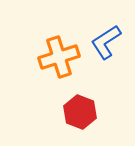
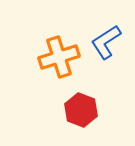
red hexagon: moved 1 px right, 2 px up
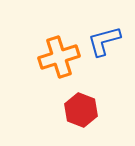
blue L-shape: moved 2 px left, 1 px up; rotated 18 degrees clockwise
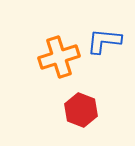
blue L-shape: rotated 21 degrees clockwise
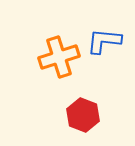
red hexagon: moved 2 px right, 5 px down
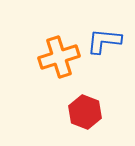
red hexagon: moved 2 px right, 3 px up
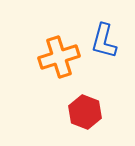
blue L-shape: rotated 81 degrees counterclockwise
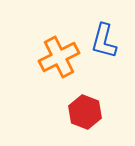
orange cross: rotated 9 degrees counterclockwise
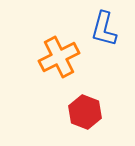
blue L-shape: moved 12 px up
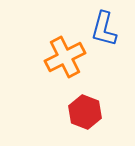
orange cross: moved 6 px right
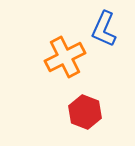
blue L-shape: rotated 9 degrees clockwise
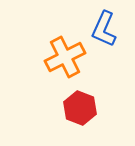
red hexagon: moved 5 px left, 4 px up
